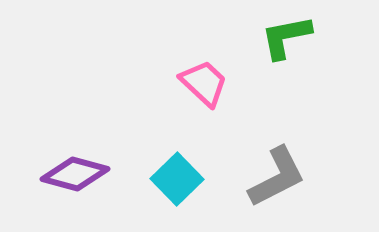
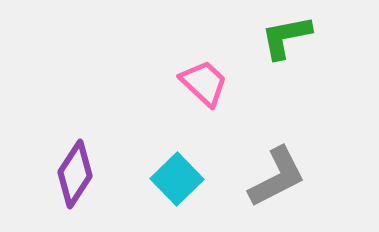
purple diamond: rotated 72 degrees counterclockwise
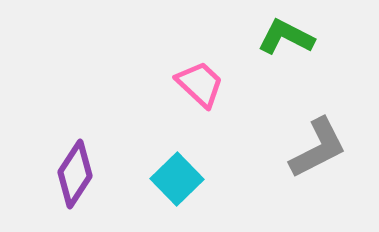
green L-shape: rotated 38 degrees clockwise
pink trapezoid: moved 4 px left, 1 px down
gray L-shape: moved 41 px right, 29 px up
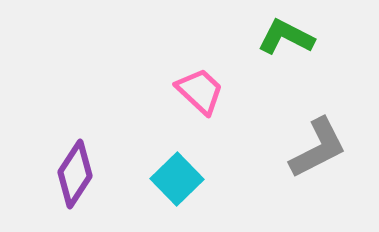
pink trapezoid: moved 7 px down
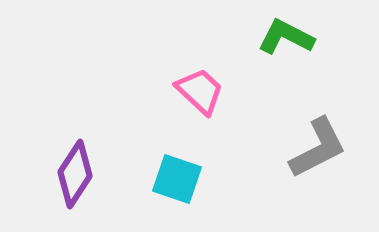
cyan square: rotated 27 degrees counterclockwise
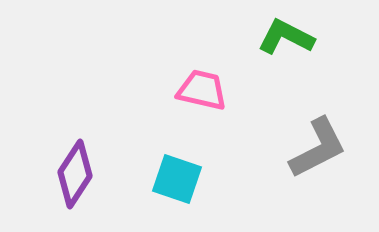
pink trapezoid: moved 2 px right, 1 px up; rotated 30 degrees counterclockwise
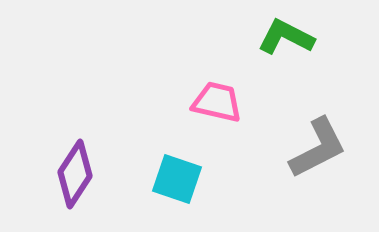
pink trapezoid: moved 15 px right, 12 px down
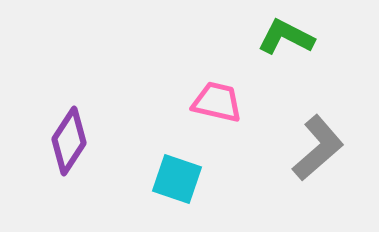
gray L-shape: rotated 14 degrees counterclockwise
purple diamond: moved 6 px left, 33 px up
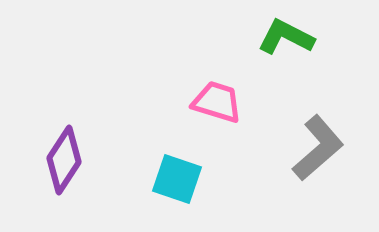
pink trapezoid: rotated 4 degrees clockwise
purple diamond: moved 5 px left, 19 px down
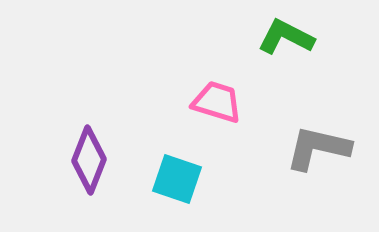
gray L-shape: rotated 126 degrees counterclockwise
purple diamond: moved 25 px right; rotated 12 degrees counterclockwise
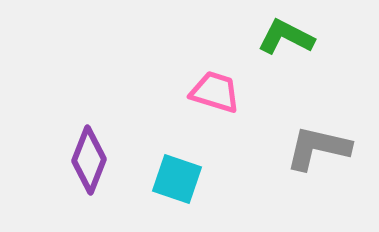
pink trapezoid: moved 2 px left, 10 px up
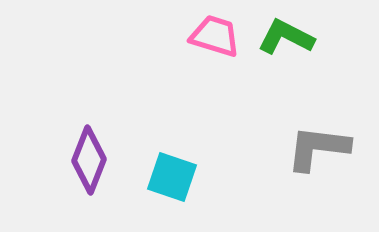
pink trapezoid: moved 56 px up
gray L-shape: rotated 6 degrees counterclockwise
cyan square: moved 5 px left, 2 px up
